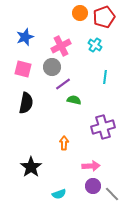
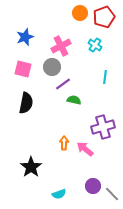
pink arrow: moved 6 px left, 17 px up; rotated 138 degrees counterclockwise
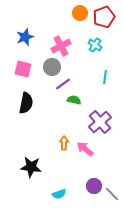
purple cross: moved 3 px left, 5 px up; rotated 25 degrees counterclockwise
black star: rotated 30 degrees counterclockwise
purple circle: moved 1 px right
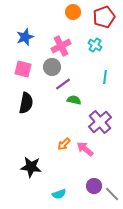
orange circle: moved 7 px left, 1 px up
orange arrow: moved 1 px down; rotated 136 degrees counterclockwise
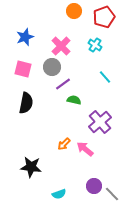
orange circle: moved 1 px right, 1 px up
pink cross: rotated 18 degrees counterclockwise
cyan line: rotated 48 degrees counterclockwise
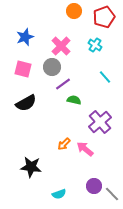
black semicircle: rotated 50 degrees clockwise
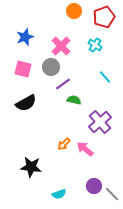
gray circle: moved 1 px left
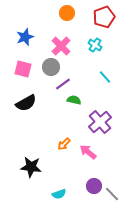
orange circle: moved 7 px left, 2 px down
pink arrow: moved 3 px right, 3 px down
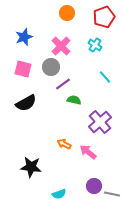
blue star: moved 1 px left
orange arrow: rotated 72 degrees clockwise
gray line: rotated 35 degrees counterclockwise
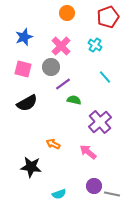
red pentagon: moved 4 px right
black semicircle: moved 1 px right
orange arrow: moved 11 px left
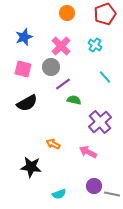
red pentagon: moved 3 px left, 3 px up
pink arrow: rotated 12 degrees counterclockwise
